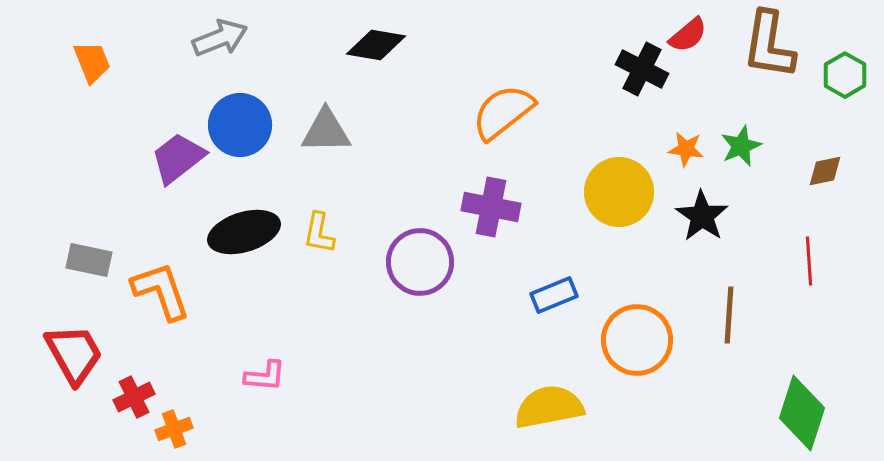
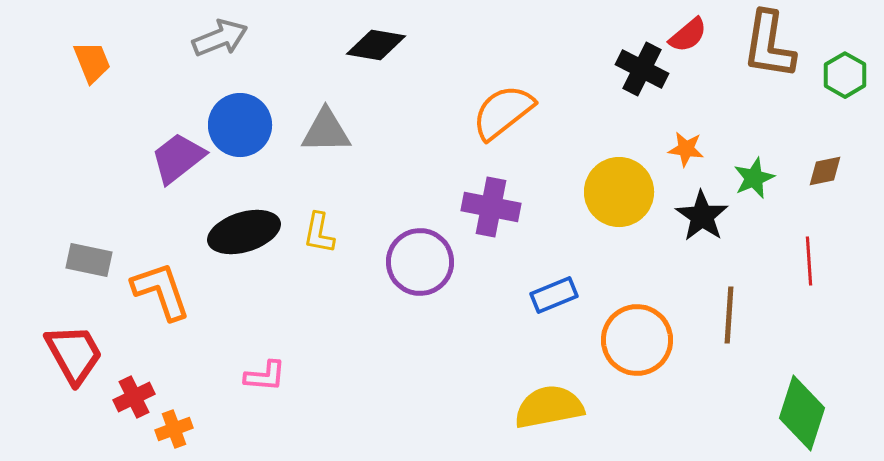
green star: moved 13 px right, 32 px down
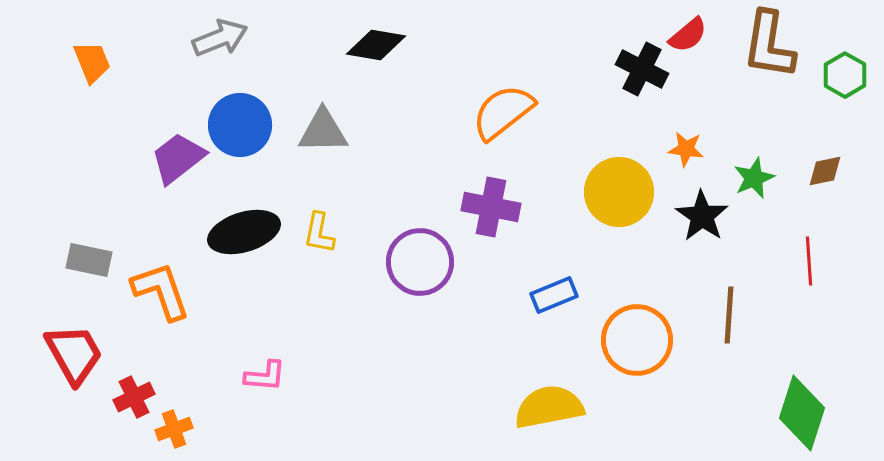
gray triangle: moved 3 px left
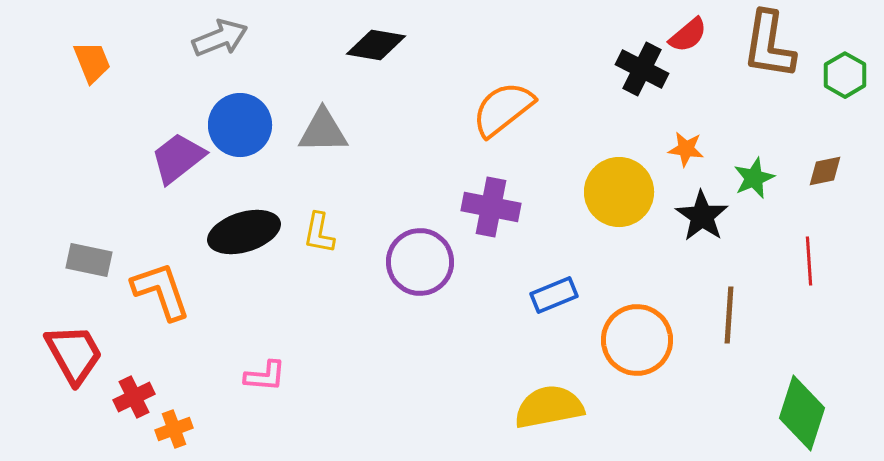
orange semicircle: moved 3 px up
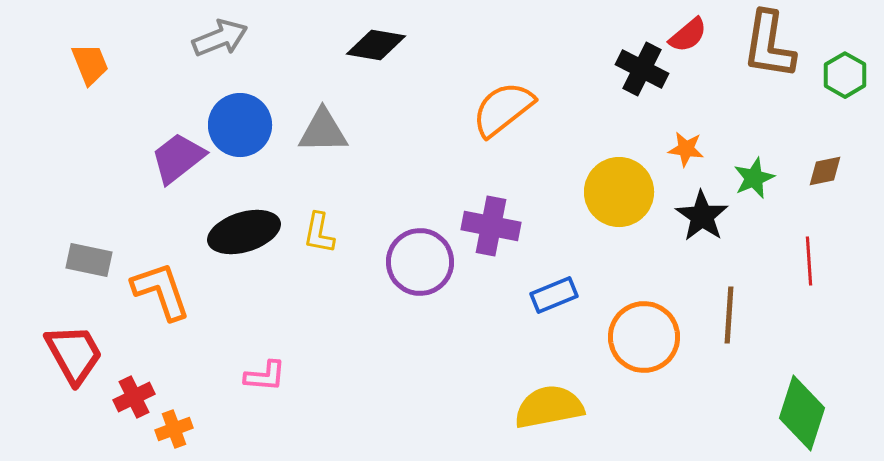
orange trapezoid: moved 2 px left, 2 px down
purple cross: moved 19 px down
orange circle: moved 7 px right, 3 px up
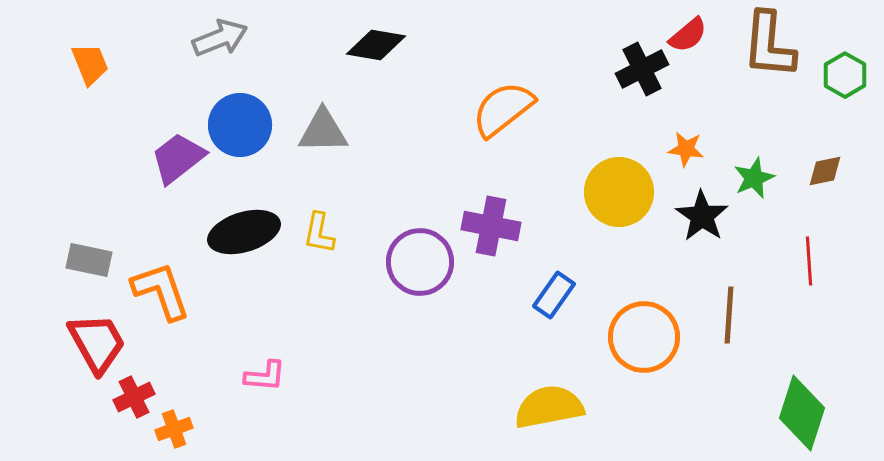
brown L-shape: rotated 4 degrees counterclockwise
black cross: rotated 36 degrees clockwise
blue rectangle: rotated 33 degrees counterclockwise
red trapezoid: moved 23 px right, 11 px up
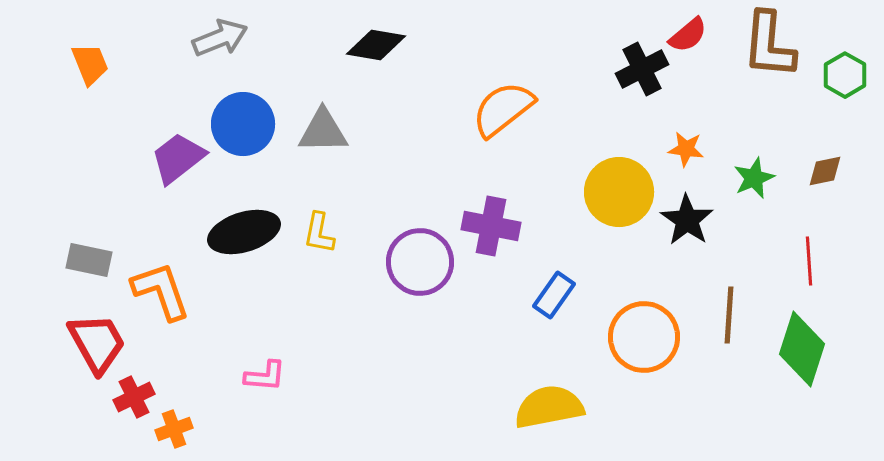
blue circle: moved 3 px right, 1 px up
black star: moved 15 px left, 4 px down
green diamond: moved 64 px up
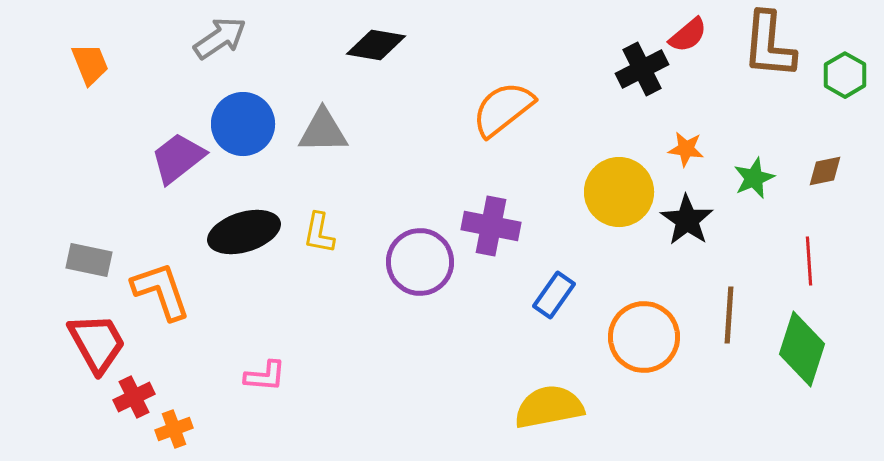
gray arrow: rotated 12 degrees counterclockwise
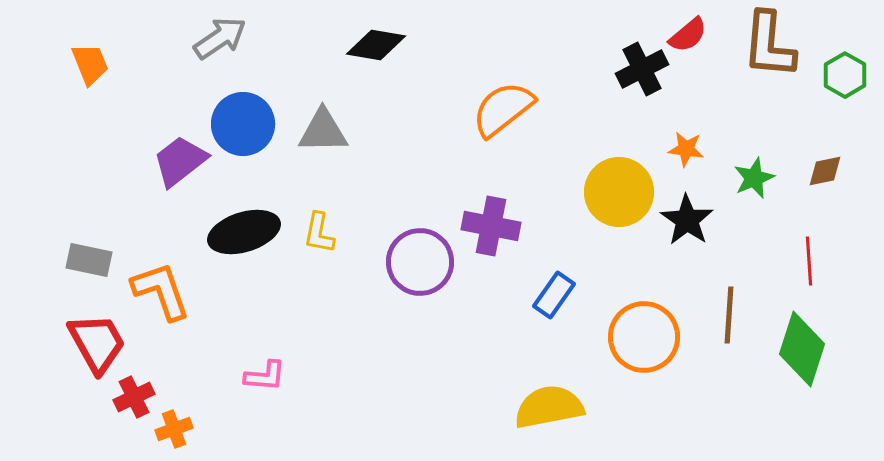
purple trapezoid: moved 2 px right, 3 px down
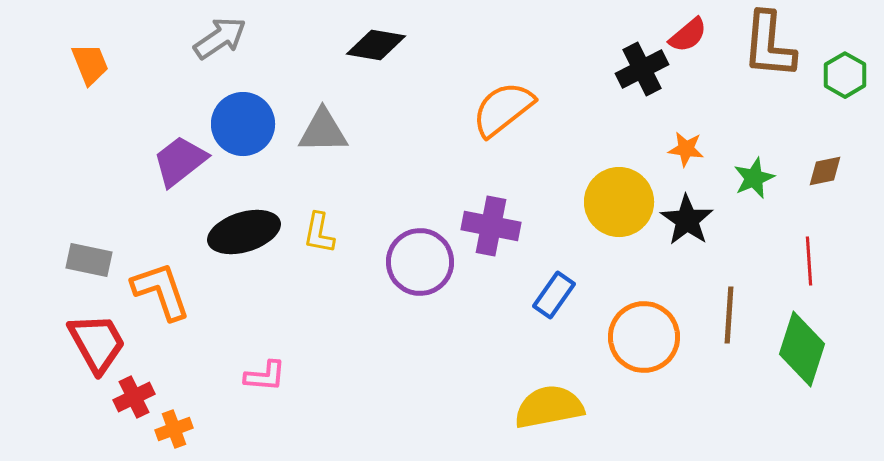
yellow circle: moved 10 px down
